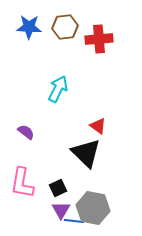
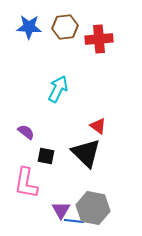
pink L-shape: moved 4 px right
black square: moved 12 px left, 32 px up; rotated 36 degrees clockwise
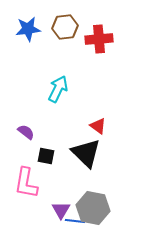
blue star: moved 1 px left, 2 px down; rotated 10 degrees counterclockwise
blue line: moved 1 px right
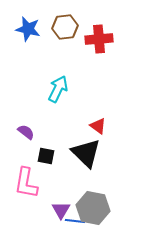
blue star: rotated 20 degrees clockwise
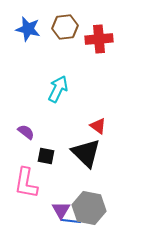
gray hexagon: moved 4 px left
blue line: moved 4 px left
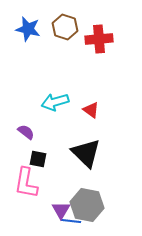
brown hexagon: rotated 25 degrees clockwise
cyan arrow: moved 3 px left, 13 px down; rotated 132 degrees counterclockwise
red triangle: moved 7 px left, 16 px up
black square: moved 8 px left, 3 px down
gray hexagon: moved 2 px left, 3 px up
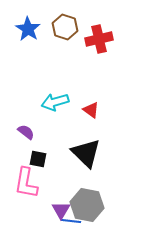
blue star: rotated 20 degrees clockwise
red cross: rotated 8 degrees counterclockwise
